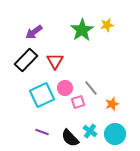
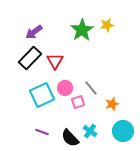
black rectangle: moved 4 px right, 2 px up
cyan circle: moved 8 px right, 3 px up
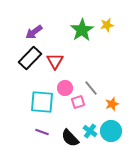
cyan square: moved 7 px down; rotated 30 degrees clockwise
cyan circle: moved 12 px left
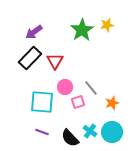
pink circle: moved 1 px up
orange star: moved 1 px up
cyan circle: moved 1 px right, 1 px down
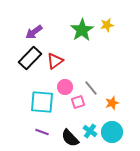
red triangle: rotated 24 degrees clockwise
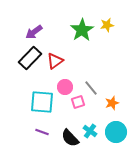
cyan circle: moved 4 px right
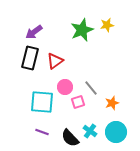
green star: rotated 10 degrees clockwise
black rectangle: rotated 30 degrees counterclockwise
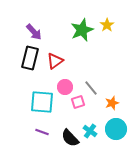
yellow star: rotated 24 degrees counterclockwise
purple arrow: rotated 96 degrees counterclockwise
cyan circle: moved 3 px up
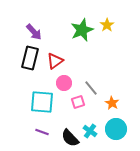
pink circle: moved 1 px left, 4 px up
orange star: rotated 24 degrees counterclockwise
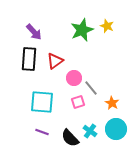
yellow star: moved 1 px down; rotated 16 degrees counterclockwise
black rectangle: moved 1 px left, 1 px down; rotated 10 degrees counterclockwise
pink circle: moved 10 px right, 5 px up
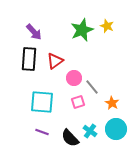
gray line: moved 1 px right, 1 px up
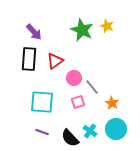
green star: rotated 25 degrees counterclockwise
